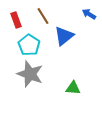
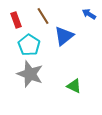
green triangle: moved 1 px right, 2 px up; rotated 21 degrees clockwise
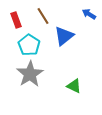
gray star: rotated 20 degrees clockwise
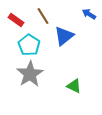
red rectangle: rotated 35 degrees counterclockwise
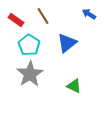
blue triangle: moved 3 px right, 7 px down
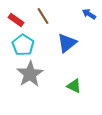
cyan pentagon: moved 6 px left
